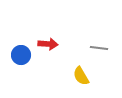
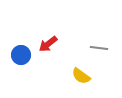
red arrow: rotated 138 degrees clockwise
yellow semicircle: rotated 24 degrees counterclockwise
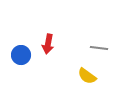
red arrow: rotated 42 degrees counterclockwise
yellow semicircle: moved 6 px right
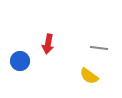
blue circle: moved 1 px left, 6 px down
yellow semicircle: moved 2 px right
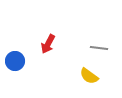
red arrow: rotated 18 degrees clockwise
blue circle: moved 5 px left
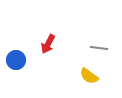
blue circle: moved 1 px right, 1 px up
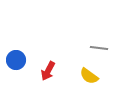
red arrow: moved 27 px down
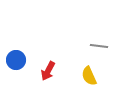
gray line: moved 2 px up
yellow semicircle: rotated 30 degrees clockwise
